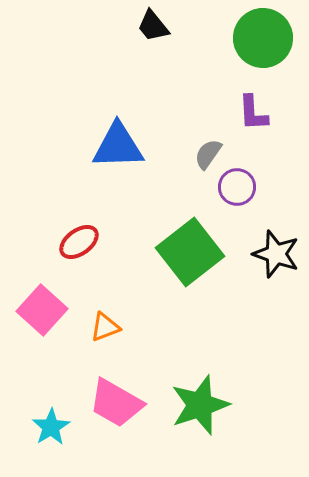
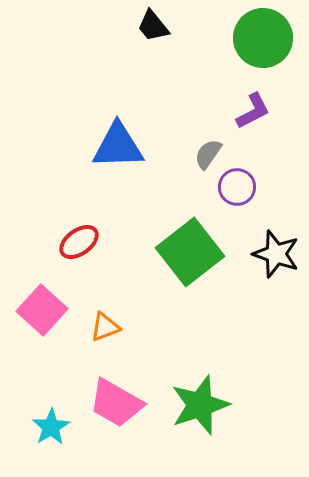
purple L-shape: moved 2 px up; rotated 114 degrees counterclockwise
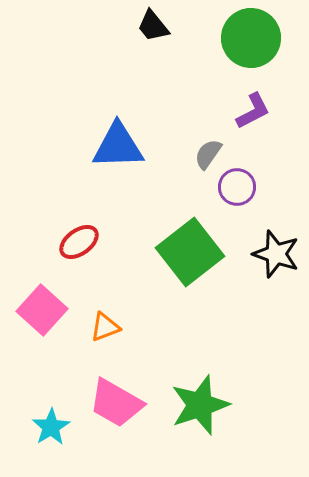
green circle: moved 12 px left
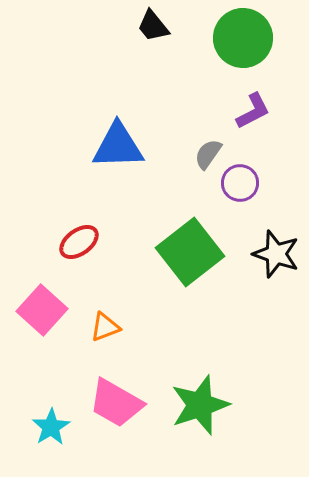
green circle: moved 8 px left
purple circle: moved 3 px right, 4 px up
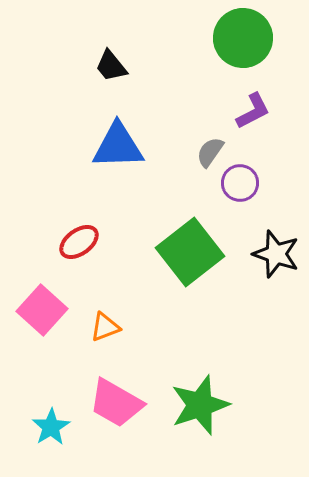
black trapezoid: moved 42 px left, 40 px down
gray semicircle: moved 2 px right, 2 px up
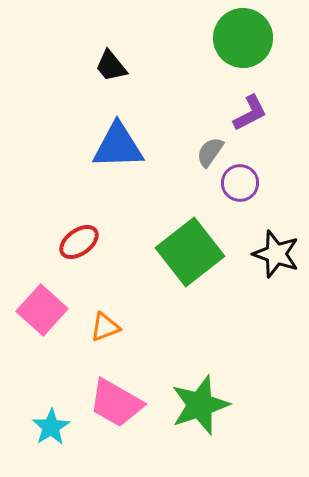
purple L-shape: moved 3 px left, 2 px down
